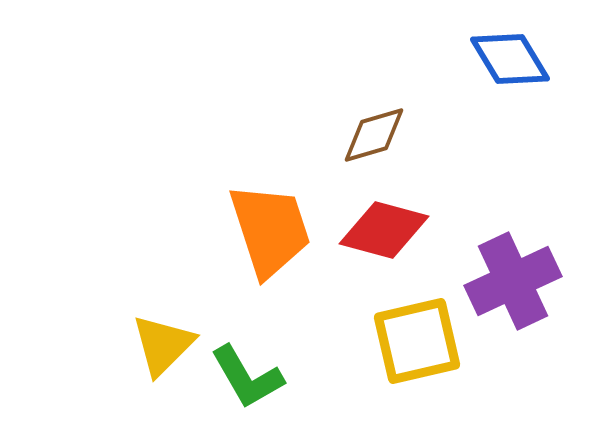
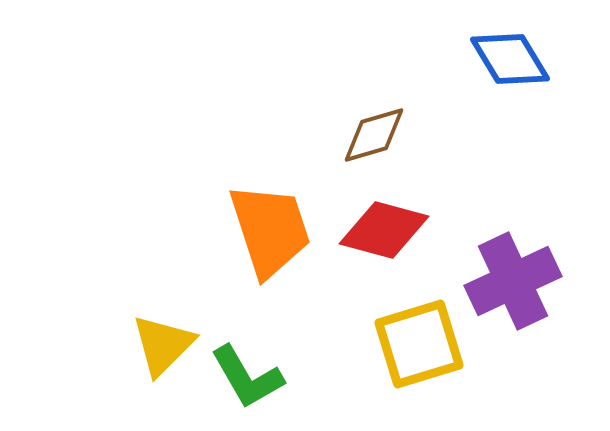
yellow square: moved 2 px right, 3 px down; rotated 4 degrees counterclockwise
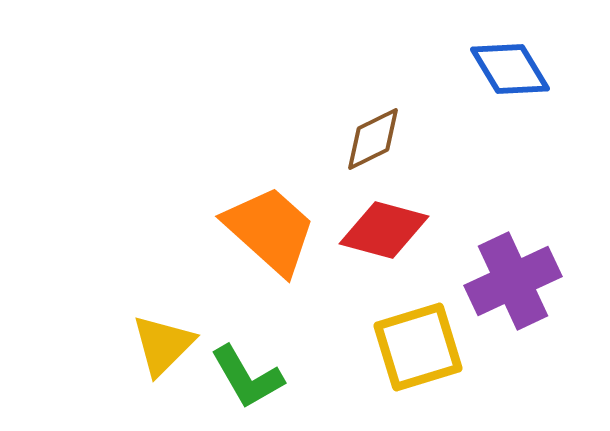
blue diamond: moved 10 px down
brown diamond: moved 1 px left, 4 px down; rotated 10 degrees counterclockwise
orange trapezoid: rotated 30 degrees counterclockwise
yellow square: moved 1 px left, 3 px down
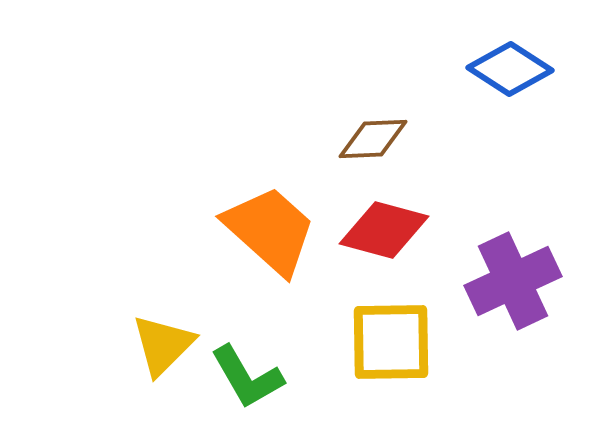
blue diamond: rotated 26 degrees counterclockwise
brown diamond: rotated 24 degrees clockwise
yellow square: moved 27 px left, 5 px up; rotated 16 degrees clockwise
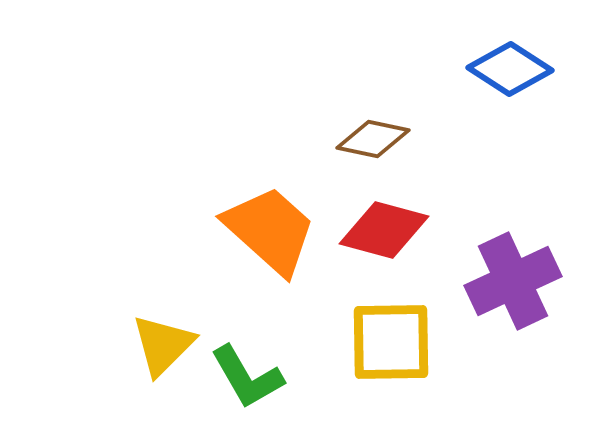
brown diamond: rotated 14 degrees clockwise
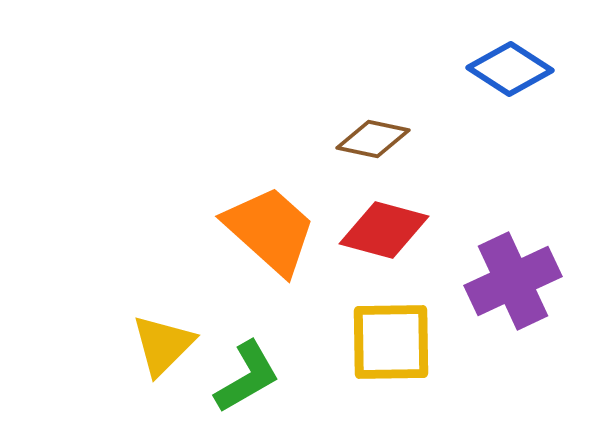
green L-shape: rotated 90 degrees counterclockwise
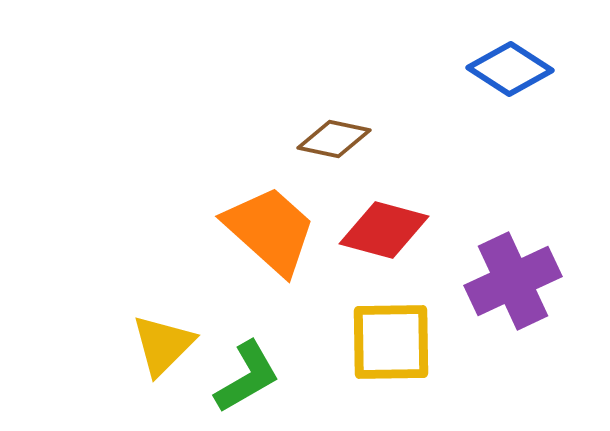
brown diamond: moved 39 px left
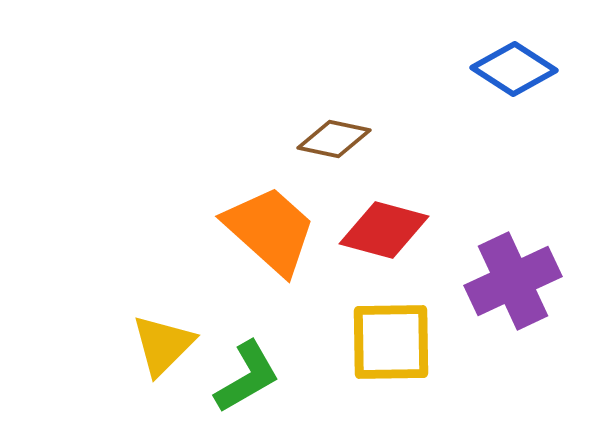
blue diamond: moved 4 px right
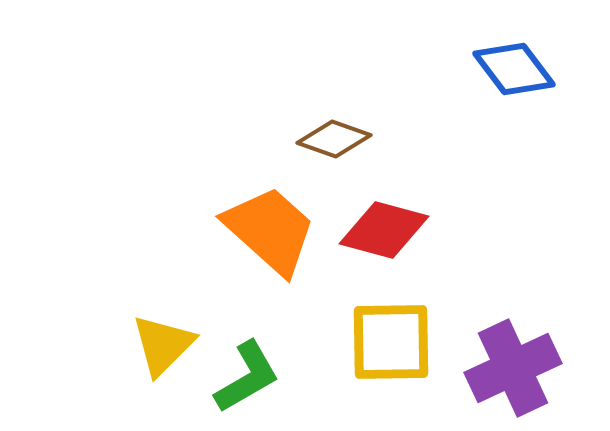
blue diamond: rotated 20 degrees clockwise
brown diamond: rotated 8 degrees clockwise
purple cross: moved 87 px down
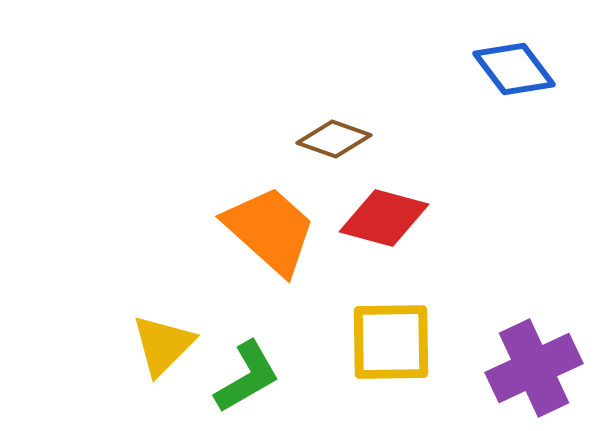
red diamond: moved 12 px up
purple cross: moved 21 px right
